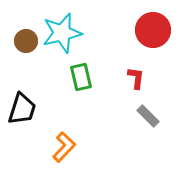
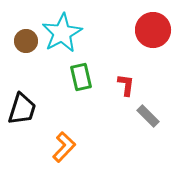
cyan star: rotated 15 degrees counterclockwise
red L-shape: moved 10 px left, 7 px down
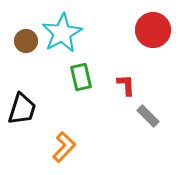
red L-shape: rotated 10 degrees counterclockwise
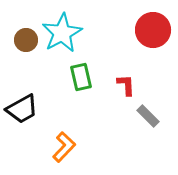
brown circle: moved 1 px up
black trapezoid: rotated 44 degrees clockwise
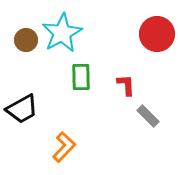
red circle: moved 4 px right, 4 px down
green rectangle: rotated 12 degrees clockwise
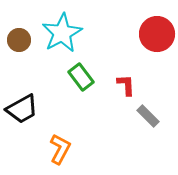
brown circle: moved 7 px left
green rectangle: rotated 36 degrees counterclockwise
orange L-shape: moved 4 px left, 2 px down; rotated 16 degrees counterclockwise
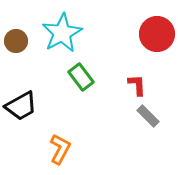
brown circle: moved 3 px left, 1 px down
red L-shape: moved 11 px right
black trapezoid: moved 1 px left, 3 px up
